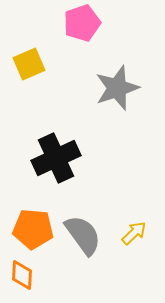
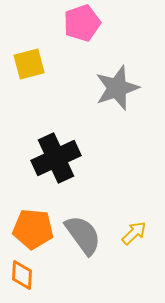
yellow square: rotated 8 degrees clockwise
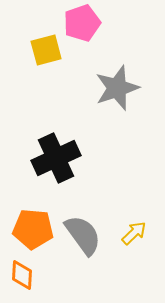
yellow square: moved 17 px right, 14 px up
